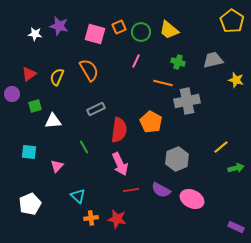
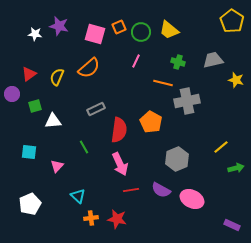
orange semicircle: moved 2 px up; rotated 80 degrees clockwise
purple rectangle: moved 4 px left, 2 px up
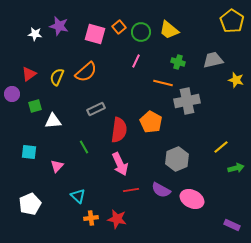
orange square: rotated 16 degrees counterclockwise
orange semicircle: moved 3 px left, 4 px down
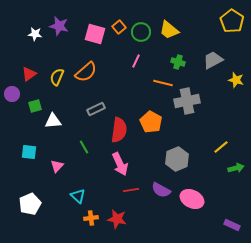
gray trapezoid: rotated 15 degrees counterclockwise
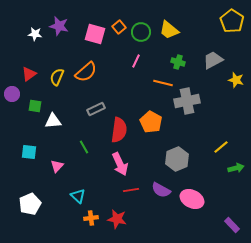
green square: rotated 24 degrees clockwise
purple rectangle: rotated 21 degrees clockwise
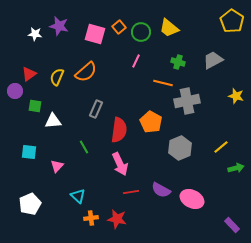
yellow trapezoid: moved 2 px up
yellow star: moved 16 px down
purple circle: moved 3 px right, 3 px up
gray rectangle: rotated 42 degrees counterclockwise
gray hexagon: moved 3 px right, 11 px up
red line: moved 2 px down
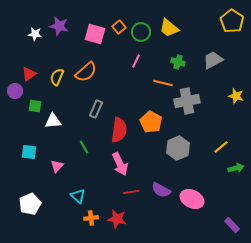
gray hexagon: moved 2 px left
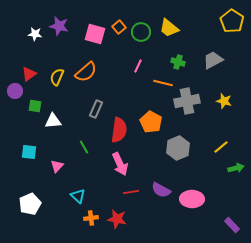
pink line: moved 2 px right, 5 px down
yellow star: moved 12 px left, 5 px down
pink ellipse: rotated 25 degrees counterclockwise
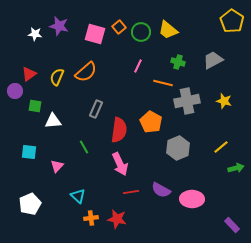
yellow trapezoid: moved 1 px left, 2 px down
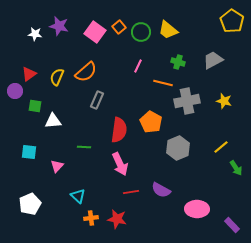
pink square: moved 2 px up; rotated 20 degrees clockwise
gray rectangle: moved 1 px right, 9 px up
green line: rotated 56 degrees counterclockwise
green arrow: rotated 70 degrees clockwise
pink ellipse: moved 5 px right, 10 px down
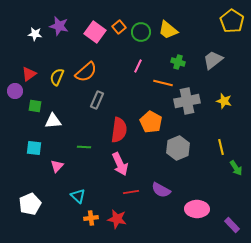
gray trapezoid: rotated 10 degrees counterclockwise
yellow line: rotated 63 degrees counterclockwise
cyan square: moved 5 px right, 4 px up
